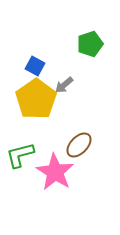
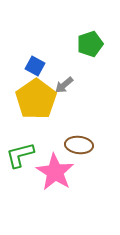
brown ellipse: rotated 52 degrees clockwise
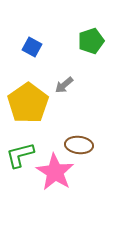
green pentagon: moved 1 px right, 3 px up
blue square: moved 3 px left, 19 px up
yellow pentagon: moved 8 px left, 4 px down
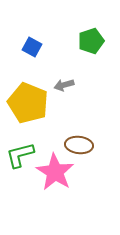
gray arrow: rotated 24 degrees clockwise
yellow pentagon: rotated 15 degrees counterclockwise
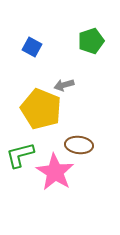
yellow pentagon: moved 13 px right, 6 px down
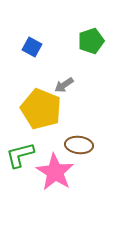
gray arrow: rotated 18 degrees counterclockwise
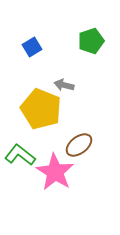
blue square: rotated 30 degrees clockwise
gray arrow: rotated 48 degrees clockwise
brown ellipse: rotated 44 degrees counterclockwise
green L-shape: rotated 52 degrees clockwise
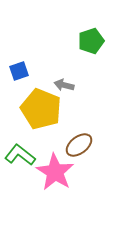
blue square: moved 13 px left, 24 px down; rotated 12 degrees clockwise
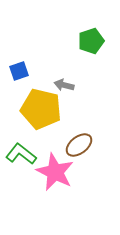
yellow pentagon: rotated 9 degrees counterclockwise
green L-shape: moved 1 px right, 1 px up
pink star: rotated 6 degrees counterclockwise
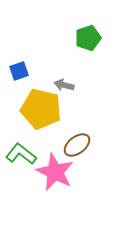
green pentagon: moved 3 px left, 3 px up
brown ellipse: moved 2 px left
